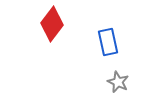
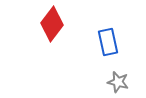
gray star: rotated 10 degrees counterclockwise
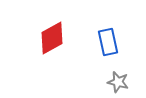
red diamond: moved 14 px down; rotated 24 degrees clockwise
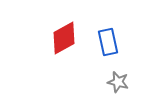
red diamond: moved 12 px right
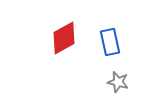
blue rectangle: moved 2 px right
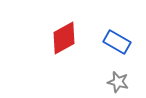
blue rectangle: moved 7 px right; rotated 48 degrees counterclockwise
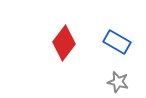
red diamond: moved 5 px down; rotated 24 degrees counterclockwise
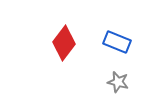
blue rectangle: rotated 8 degrees counterclockwise
